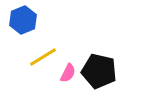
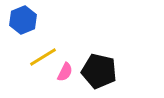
pink semicircle: moved 3 px left, 1 px up
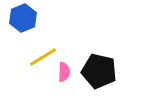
blue hexagon: moved 2 px up
pink semicircle: moved 1 px left; rotated 24 degrees counterclockwise
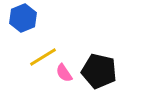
pink semicircle: moved 1 px down; rotated 144 degrees clockwise
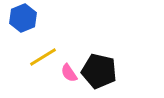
pink semicircle: moved 5 px right
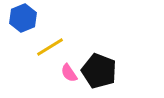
yellow line: moved 7 px right, 10 px up
black pentagon: rotated 8 degrees clockwise
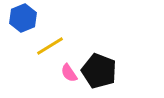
yellow line: moved 1 px up
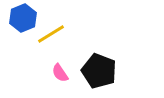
yellow line: moved 1 px right, 12 px up
pink semicircle: moved 9 px left
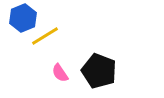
yellow line: moved 6 px left, 2 px down
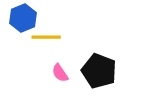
yellow line: moved 1 px right, 1 px down; rotated 32 degrees clockwise
